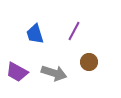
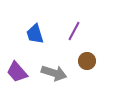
brown circle: moved 2 px left, 1 px up
purple trapezoid: rotated 20 degrees clockwise
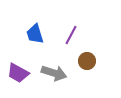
purple line: moved 3 px left, 4 px down
purple trapezoid: moved 1 px right, 1 px down; rotated 20 degrees counterclockwise
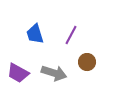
brown circle: moved 1 px down
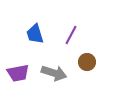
purple trapezoid: rotated 40 degrees counterclockwise
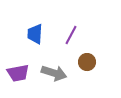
blue trapezoid: rotated 20 degrees clockwise
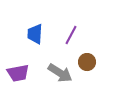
gray arrow: moved 6 px right; rotated 15 degrees clockwise
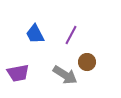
blue trapezoid: rotated 30 degrees counterclockwise
gray arrow: moved 5 px right, 2 px down
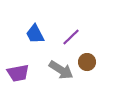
purple line: moved 2 px down; rotated 18 degrees clockwise
gray arrow: moved 4 px left, 5 px up
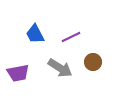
purple line: rotated 18 degrees clockwise
brown circle: moved 6 px right
gray arrow: moved 1 px left, 2 px up
